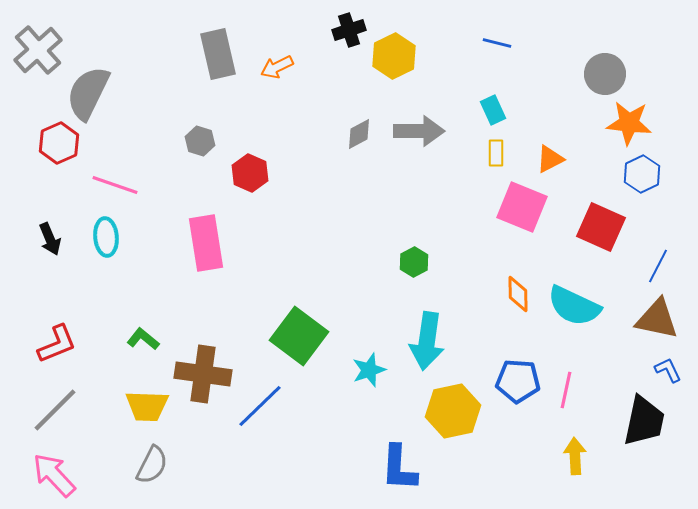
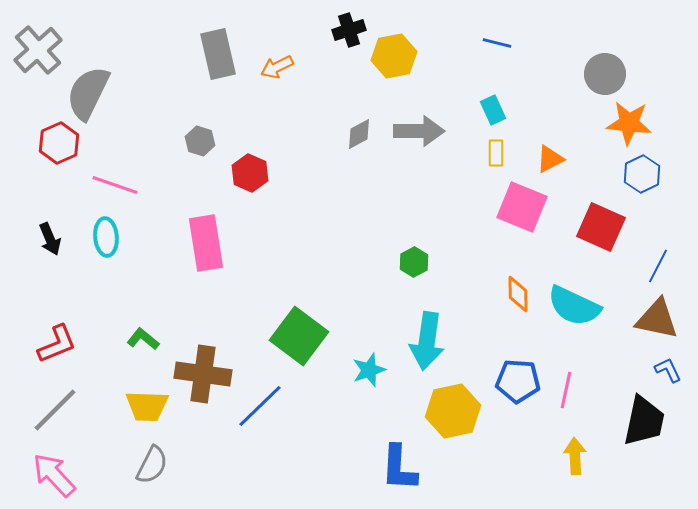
yellow hexagon at (394, 56): rotated 15 degrees clockwise
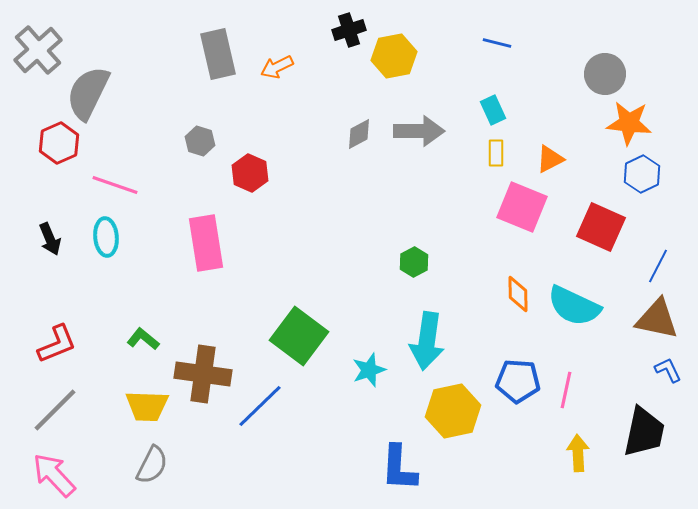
black trapezoid at (644, 421): moved 11 px down
yellow arrow at (575, 456): moved 3 px right, 3 px up
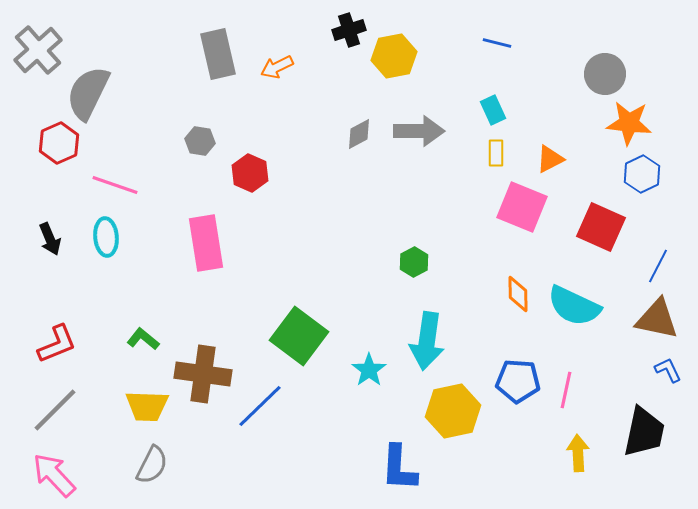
gray hexagon at (200, 141): rotated 8 degrees counterclockwise
cyan star at (369, 370): rotated 16 degrees counterclockwise
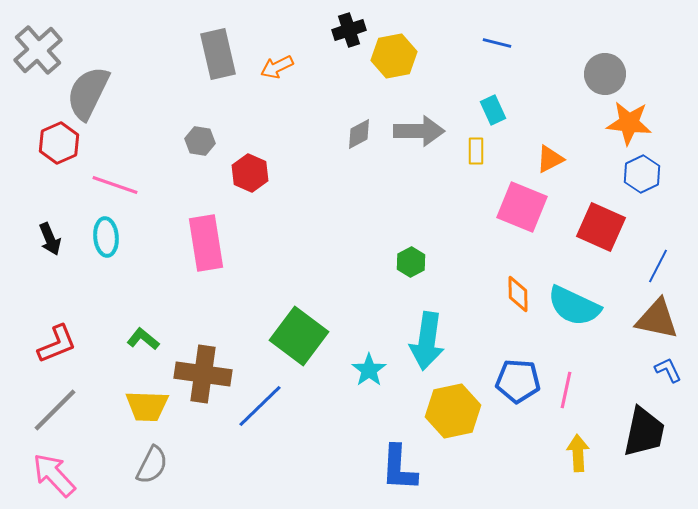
yellow rectangle at (496, 153): moved 20 px left, 2 px up
green hexagon at (414, 262): moved 3 px left
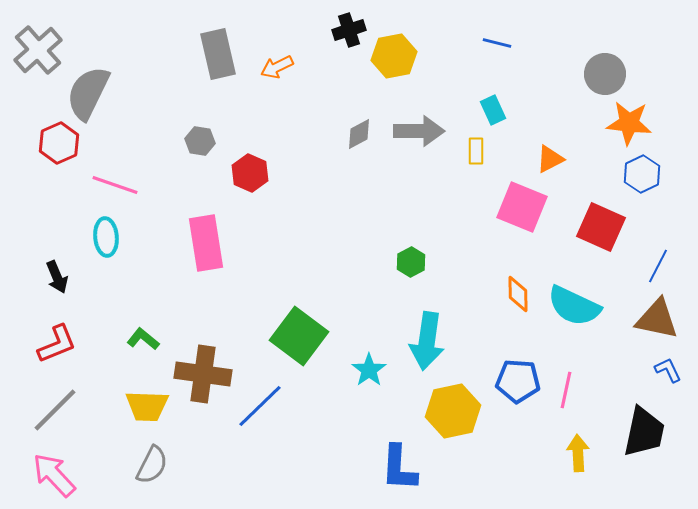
black arrow at (50, 239): moved 7 px right, 38 px down
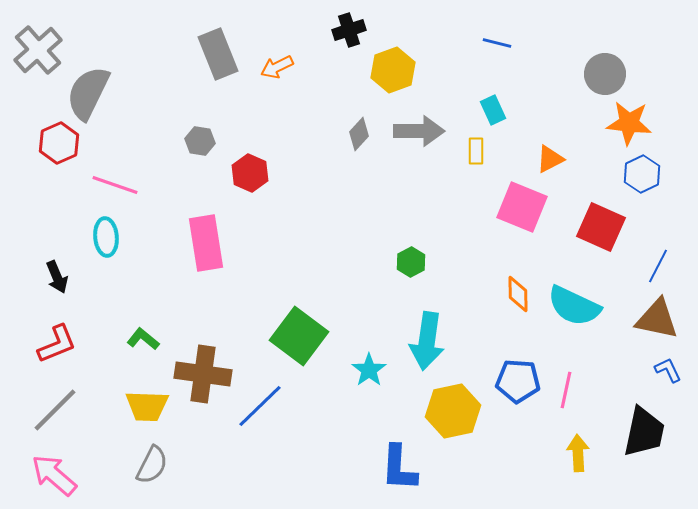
gray rectangle at (218, 54): rotated 9 degrees counterclockwise
yellow hexagon at (394, 56): moved 1 px left, 14 px down; rotated 9 degrees counterclockwise
gray diamond at (359, 134): rotated 20 degrees counterclockwise
pink arrow at (54, 475): rotated 6 degrees counterclockwise
